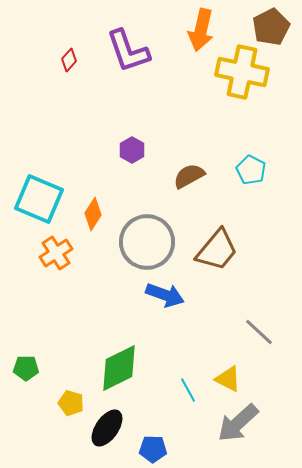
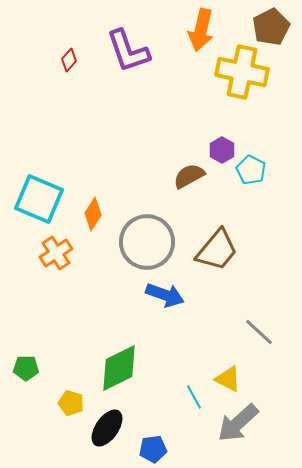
purple hexagon: moved 90 px right
cyan line: moved 6 px right, 7 px down
blue pentagon: rotated 8 degrees counterclockwise
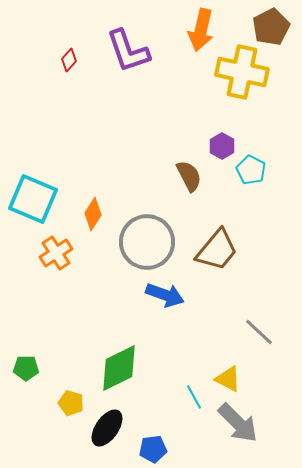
purple hexagon: moved 4 px up
brown semicircle: rotated 92 degrees clockwise
cyan square: moved 6 px left
gray arrow: rotated 93 degrees counterclockwise
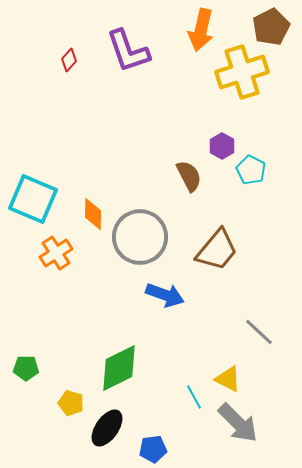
yellow cross: rotated 30 degrees counterclockwise
orange diamond: rotated 32 degrees counterclockwise
gray circle: moved 7 px left, 5 px up
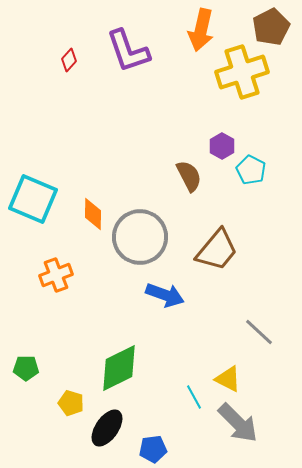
orange cross: moved 22 px down; rotated 12 degrees clockwise
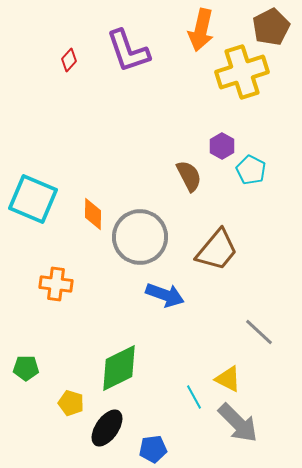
orange cross: moved 9 px down; rotated 28 degrees clockwise
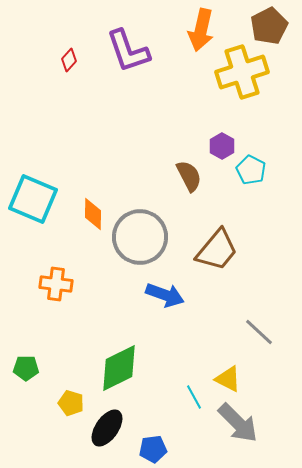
brown pentagon: moved 2 px left, 1 px up
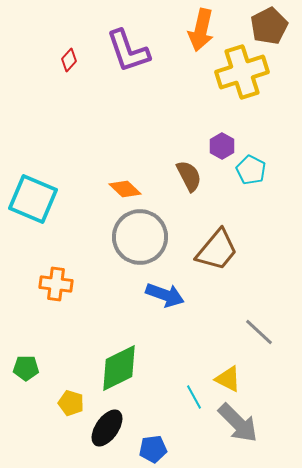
orange diamond: moved 32 px right, 25 px up; rotated 48 degrees counterclockwise
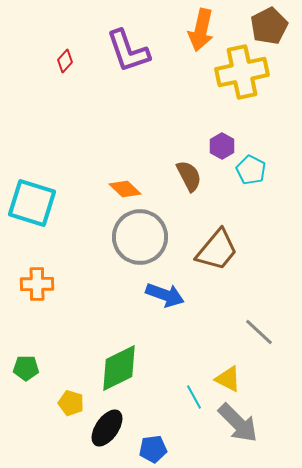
red diamond: moved 4 px left, 1 px down
yellow cross: rotated 6 degrees clockwise
cyan square: moved 1 px left, 4 px down; rotated 6 degrees counterclockwise
orange cross: moved 19 px left; rotated 8 degrees counterclockwise
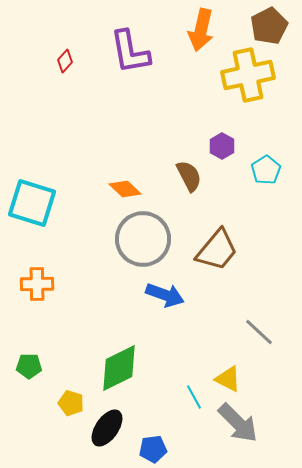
purple L-shape: moved 2 px right, 1 px down; rotated 9 degrees clockwise
yellow cross: moved 6 px right, 3 px down
cyan pentagon: moved 15 px right; rotated 12 degrees clockwise
gray circle: moved 3 px right, 2 px down
green pentagon: moved 3 px right, 2 px up
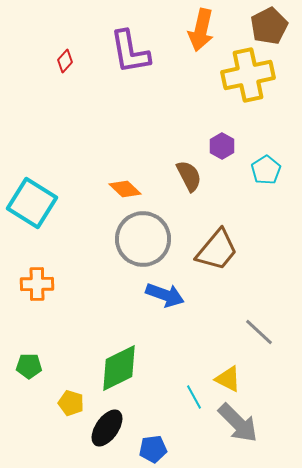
cyan square: rotated 15 degrees clockwise
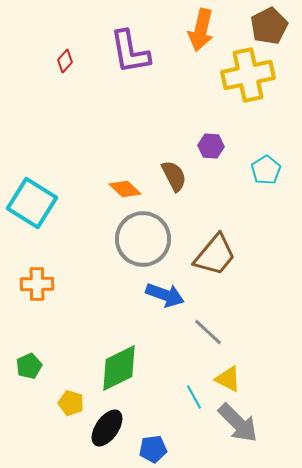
purple hexagon: moved 11 px left; rotated 25 degrees counterclockwise
brown semicircle: moved 15 px left
brown trapezoid: moved 2 px left, 5 px down
gray line: moved 51 px left
green pentagon: rotated 25 degrees counterclockwise
